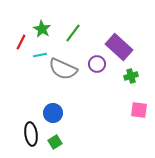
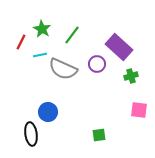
green line: moved 1 px left, 2 px down
blue circle: moved 5 px left, 1 px up
green square: moved 44 px right, 7 px up; rotated 24 degrees clockwise
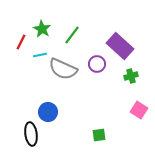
purple rectangle: moved 1 px right, 1 px up
pink square: rotated 24 degrees clockwise
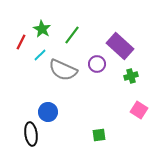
cyan line: rotated 32 degrees counterclockwise
gray semicircle: moved 1 px down
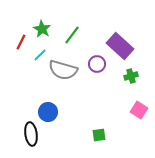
gray semicircle: rotated 8 degrees counterclockwise
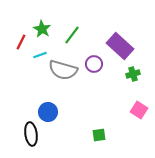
cyan line: rotated 24 degrees clockwise
purple circle: moved 3 px left
green cross: moved 2 px right, 2 px up
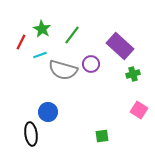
purple circle: moved 3 px left
green square: moved 3 px right, 1 px down
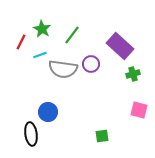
gray semicircle: moved 1 px up; rotated 8 degrees counterclockwise
pink square: rotated 18 degrees counterclockwise
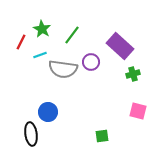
purple circle: moved 2 px up
pink square: moved 1 px left, 1 px down
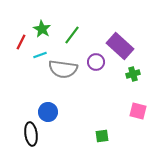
purple circle: moved 5 px right
